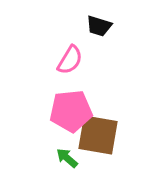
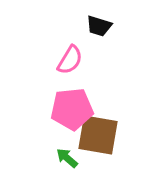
pink pentagon: moved 1 px right, 2 px up
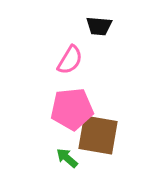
black trapezoid: rotated 12 degrees counterclockwise
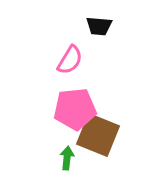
pink pentagon: moved 3 px right
brown square: rotated 12 degrees clockwise
green arrow: rotated 55 degrees clockwise
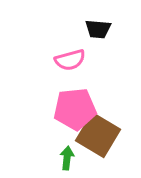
black trapezoid: moved 1 px left, 3 px down
pink semicircle: rotated 44 degrees clockwise
brown square: rotated 9 degrees clockwise
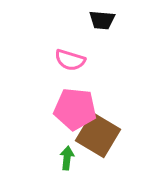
black trapezoid: moved 4 px right, 9 px up
pink semicircle: rotated 32 degrees clockwise
pink pentagon: rotated 12 degrees clockwise
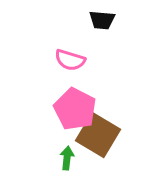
pink pentagon: rotated 21 degrees clockwise
